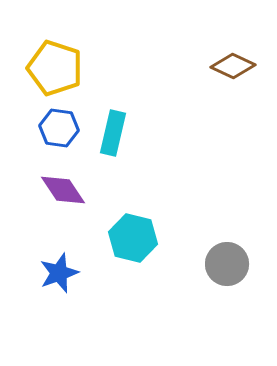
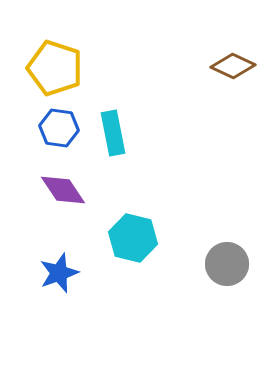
cyan rectangle: rotated 24 degrees counterclockwise
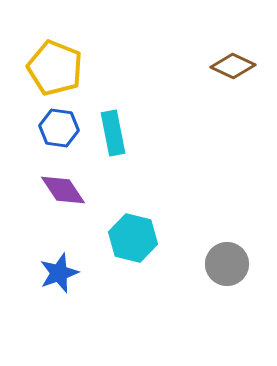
yellow pentagon: rotated 4 degrees clockwise
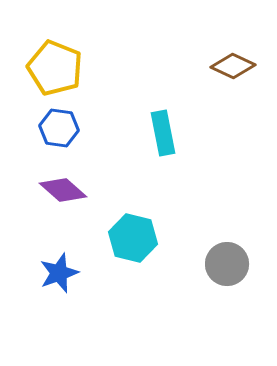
cyan rectangle: moved 50 px right
purple diamond: rotated 15 degrees counterclockwise
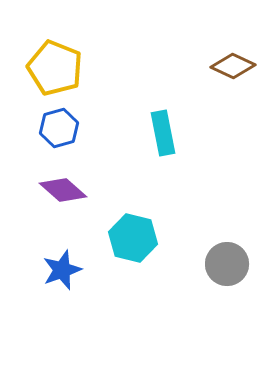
blue hexagon: rotated 24 degrees counterclockwise
blue star: moved 3 px right, 3 px up
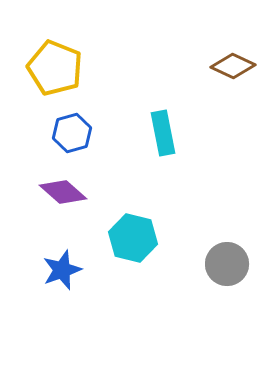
blue hexagon: moved 13 px right, 5 px down
purple diamond: moved 2 px down
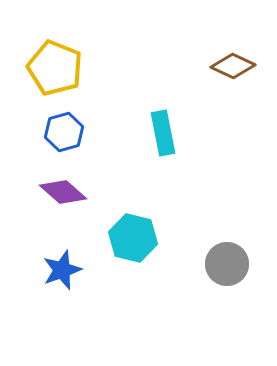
blue hexagon: moved 8 px left, 1 px up
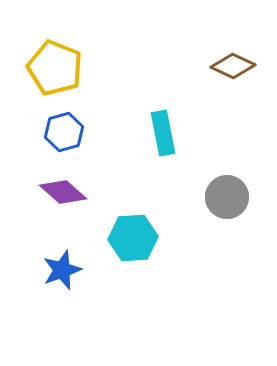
cyan hexagon: rotated 18 degrees counterclockwise
gray circle: moved 67 px up
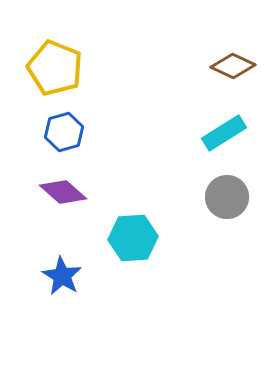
cyan rectangle: moved 61 px right; rotated 69 degrees clockwise
blue star: moved 6 px down; rotated 21 degrees counterclockwise
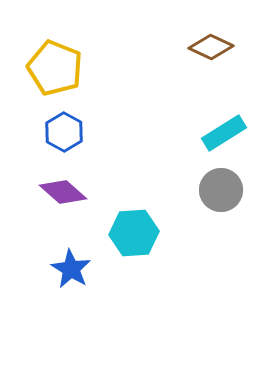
brown diamond: moved 22 px left, 19 px up
blue hexagon: rotated 15 degrees counterclockwise
gray circle: moved 6 px left, 7 px up
cyan hexagon: moved 1 px right, 5 px up
blue star: moved 9 px right, 7 px up
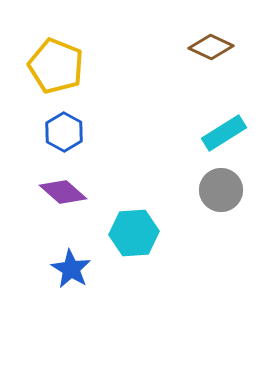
yellow pentagon: moved 1 px right, 2 px up
